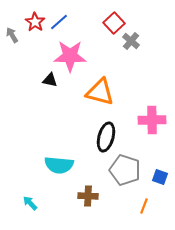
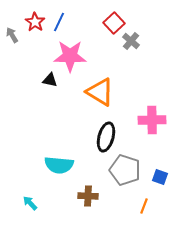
blue line: rotated 24 degrees counterclockwise
orange triangle: rotated 16 degrees clockwise
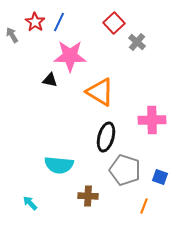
gray cross: moved 6 px right, 1 px down
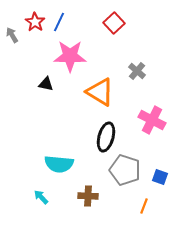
gray cross: moved 29 px down
black triangle: moved 4 px left, 4 px down
pink cross: rotated 28 degrees clockwise
cyan semicircle: moved 1 px up
cyan arrow: moved 11 px right, 6 px up
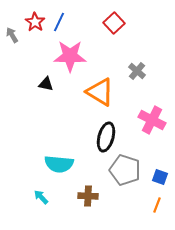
orange line: moved 13 px right, 1 px up
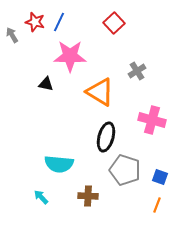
red star: rotated 18 degrees counterclockwise
gray cross: rotated 18 degrees clockwise
pink cross: rotated 12 degrees counterclockwise
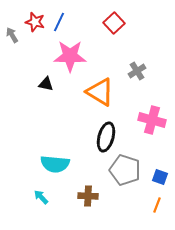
cyan semicircle: moved 4 px left
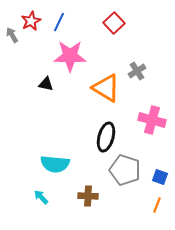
red star: moved 4 px left, 1 px up; rotated 30 degrees clockwise
orange triangle: moved 6 px right, 4 px up
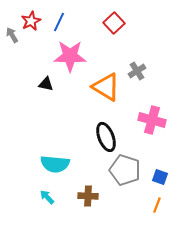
orange triangle: moved 1 px up
black ellipse: rotated 36 degrees counterclockwise
cyan arrow: moved 6 px right
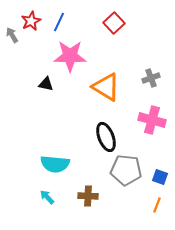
gray cross: moved 14 px right, 7 px down; rotated 12 degrees clockwise
gray pentagon: moved 1 px right; rotated 12 degrees counterclockwise
